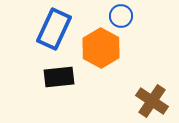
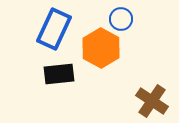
blue circle: moved 3 px down
black rectangle: moved 3 px up
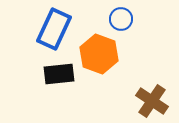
orange hexagon: moved 2 px left, 6 px down; rotated 9 degrees counterclockwise
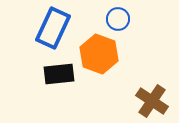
blue circle: moved 3 px left
blue rectangle: moved 1 px left, 1 px up
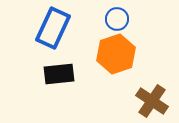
blue circle: moved 1 px left
orange hexagon: moved 17 px right; rotated 21 degrees clockwise
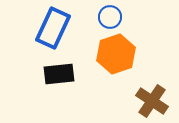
blue circle: moved 7 px left, 2 px up
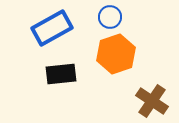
blue rectangle: moved 1 px left; rotated 36 degrees clockwise
black rectangle: moved 2 px right
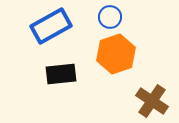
blue rectangle: moved 1 px left, 2 px up
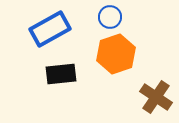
blue rectangle: moved 1 px left, 3 px down
brown cross: moved 4 px right, 4 px up
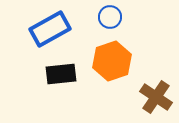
orange hexagon: moved 4 px left, 7 px down
